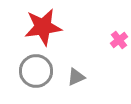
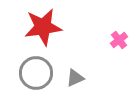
gray circle: moved 2 px down
gray triangle: moved 1 px left, 1 px down
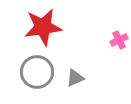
pink cross: rotated 12 degrees clockwise
gray circle: moved 1 px right, 1 px up
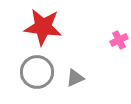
red star: rotated 15 degrees clockwise
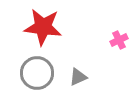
gray circle: moved 1 px down
gray triangle: moved 3 px right, 1 px up
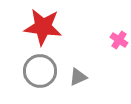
pink cross: rotated 30 degrees counterclockwise
gray circle: moved 3 px right, 2 px up
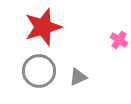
red star: rotated 24 degrees counterclockwise
gray circle: moved 1 px left
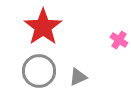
red star: rotated 18 degrees counterclockwise
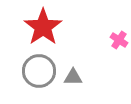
gray triangle: moved 5 px left; rotated 24 degrees clockwise
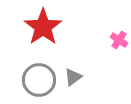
gray circle: moved 9 px down
gray triangle: rotated 36 degrees counterclockwise
